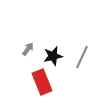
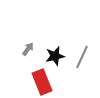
black star: moved 2 px right
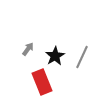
black star: rotated 18 degrees counterclockwise
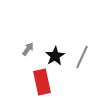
red rectangle: rotated 10 degrees clockwise
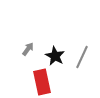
black star: rotated 12 degrees counterclockwise
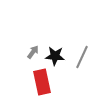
gray arrow: moved 5 px right, 3 px down
black star: rotated 24 degrees counterclockwise
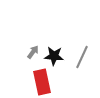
black star: moved 1 px left
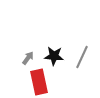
gray arrow: moved 5 px left, 6 px down
red rectangle: moved 3 px left
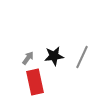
black star: rotated 12 degrees counterclockwise
red rectangle: moved 4 px left
